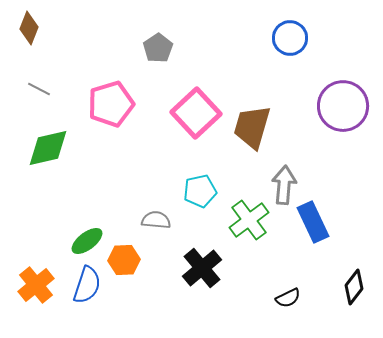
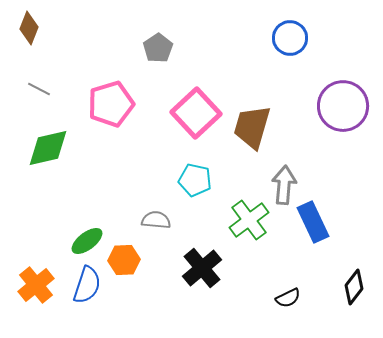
cyan pentagon: moved 5 px left, 11 px up; rotated 24 degrees clockwise
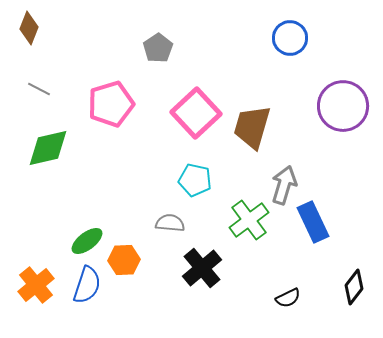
gray arrow: rotated 12 degrees clockwise
gray semicircle: moved 14 px right, 3 px down
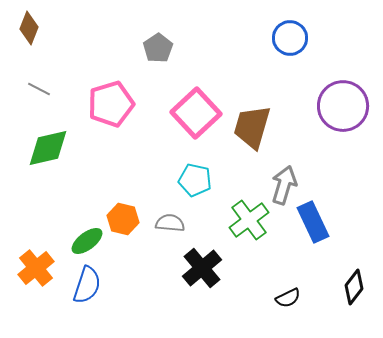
orange hexagon: moved 1 px left, 41 px up; rotated 16 degrees clockwise
orange cross: moved 17 px up
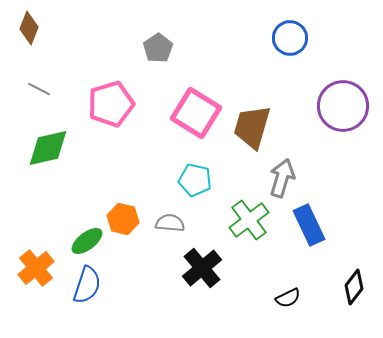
pink square: rotated 15 degrees counterclockwise
gray arrow: moved 2 px left, 7 px up
blue rectangle: moved 4 px left, 3 px down
